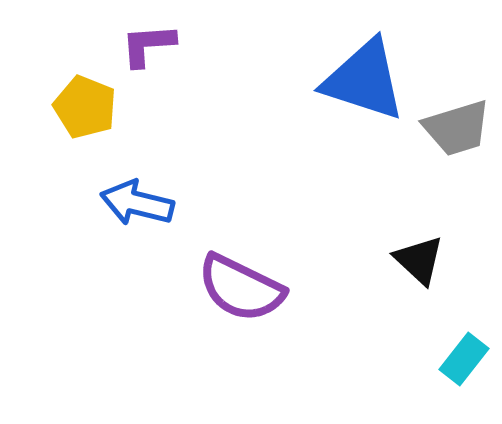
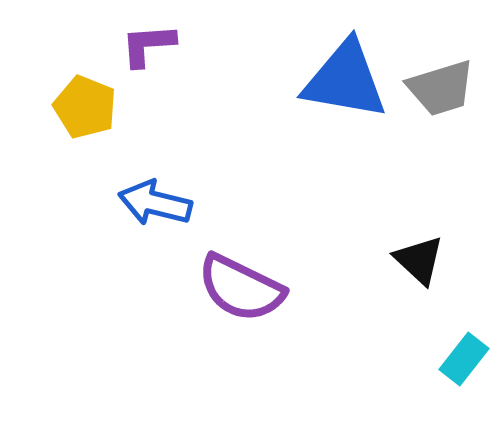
blue triangle: moved 19 px left; rotated 8 degrees counterclockwise
gray trapezoid: moved 16 px left, 40 px up
blue arrow: moved 18 px right
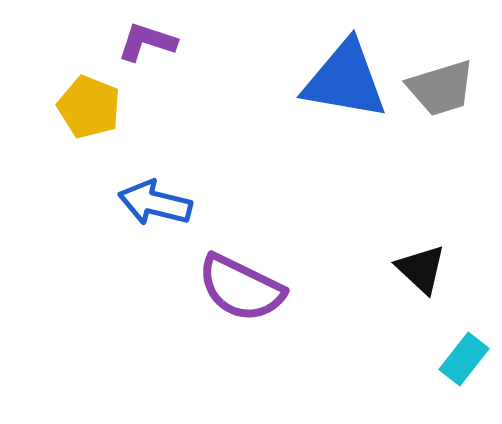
purple L-shape: moved 1 px left, 3 px up; rotated 22 degrees clockwise
yellow pentagon: moved 4 px right
black triangle: moved 2 px right, 9 px down
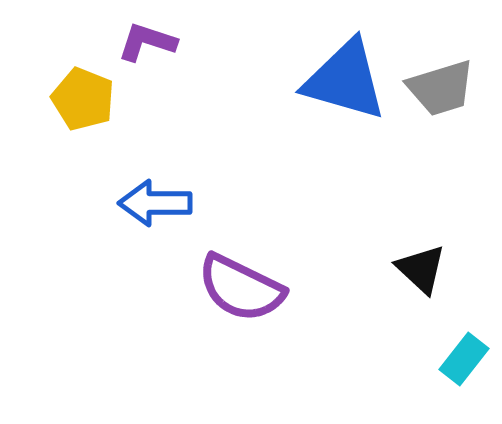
blue triangle: rotated 6 degrees clockwise
yellow pentagon: moved 6 px left, 8 px up
blue arrow: rotated 14 degrees counterclockwise
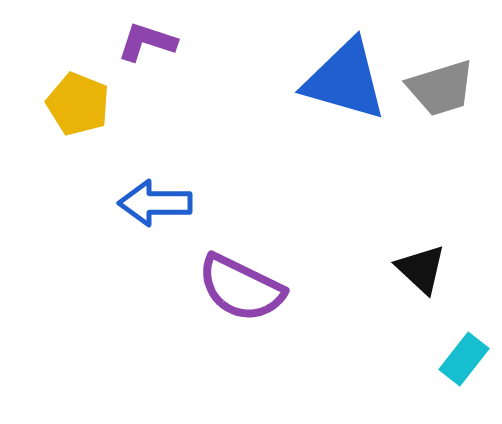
yellow pentagon: moved 5 px left, 5 px down
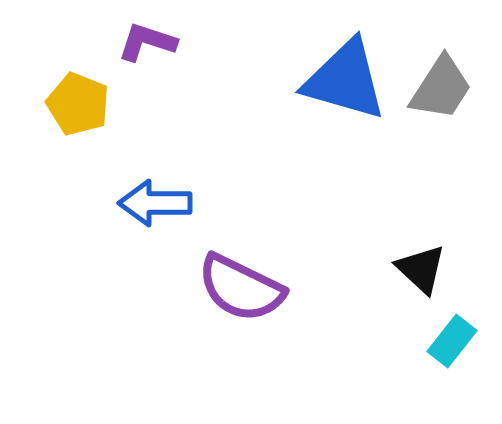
gray trapezoid: rotated 40 degrees counterclockwise
cyan rectangle: moved 12 px left, 18 px up
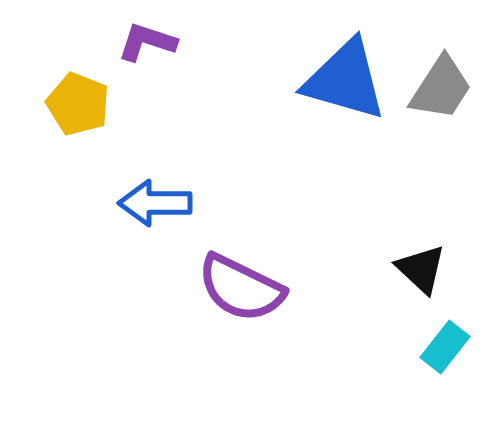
cyan rectangle: moved 7 px left, 6 px down
